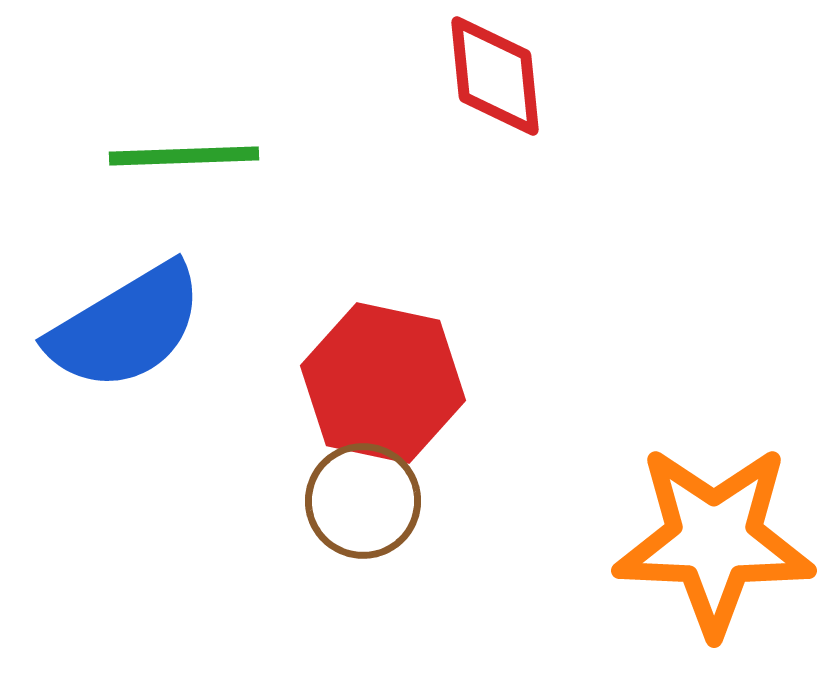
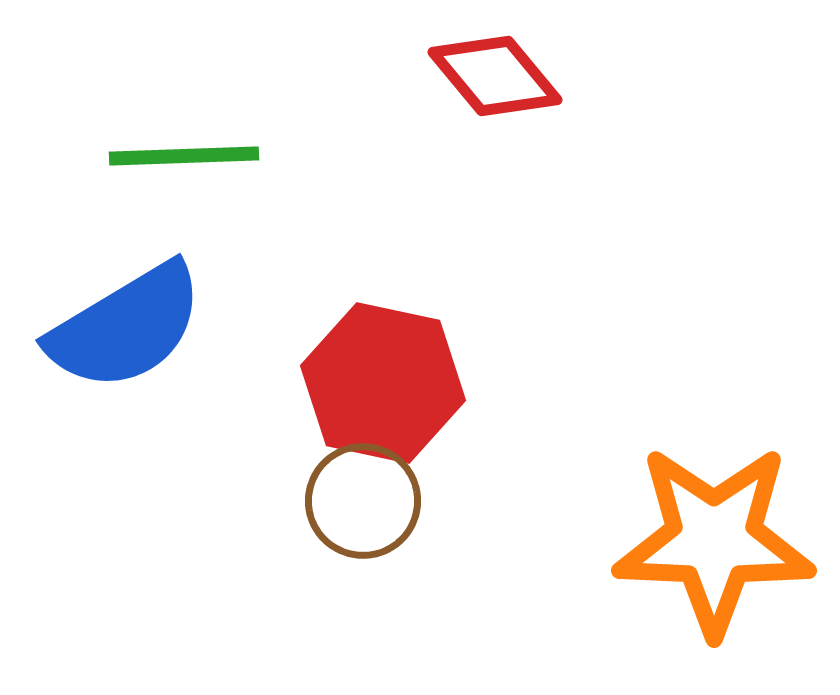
red diamond: rotated 34 degrees counterclockwise
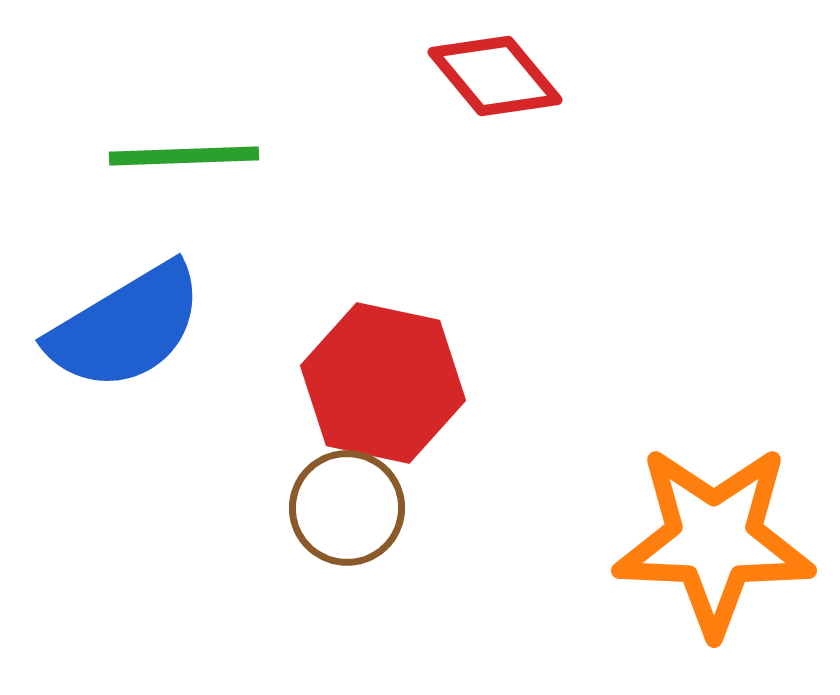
brown circle: moved 16 px left, 7 px down
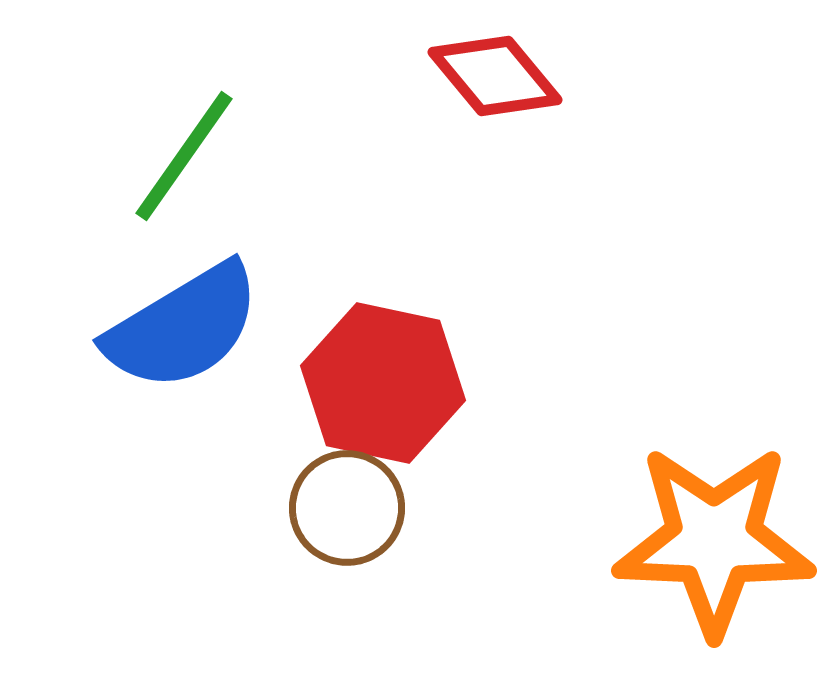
green line: rotated 53 degrees counterclockwise
blue semicircle: moved 57 px right
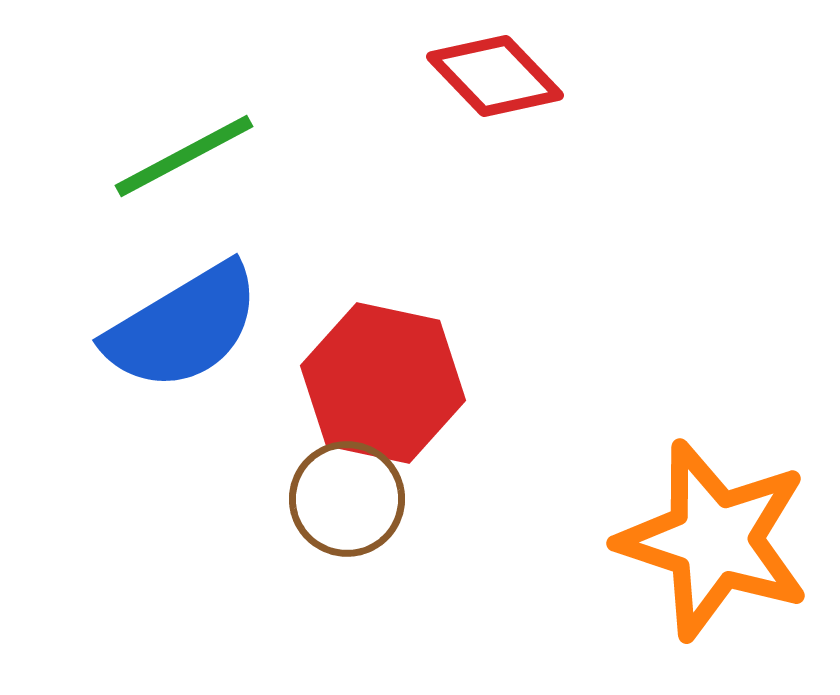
red diamond: rotated 4 degrees counterclockwise
green line: rotated 27 degrees clockwise
brown circle: moved 9 px up
orange star: rotated 16 degrees clockwise
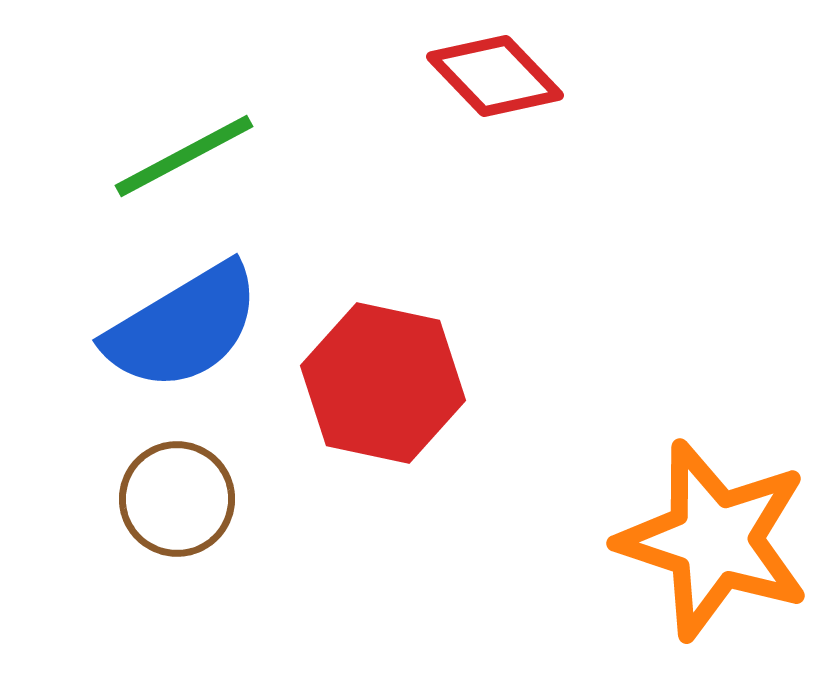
brown circle: moved 170 px left
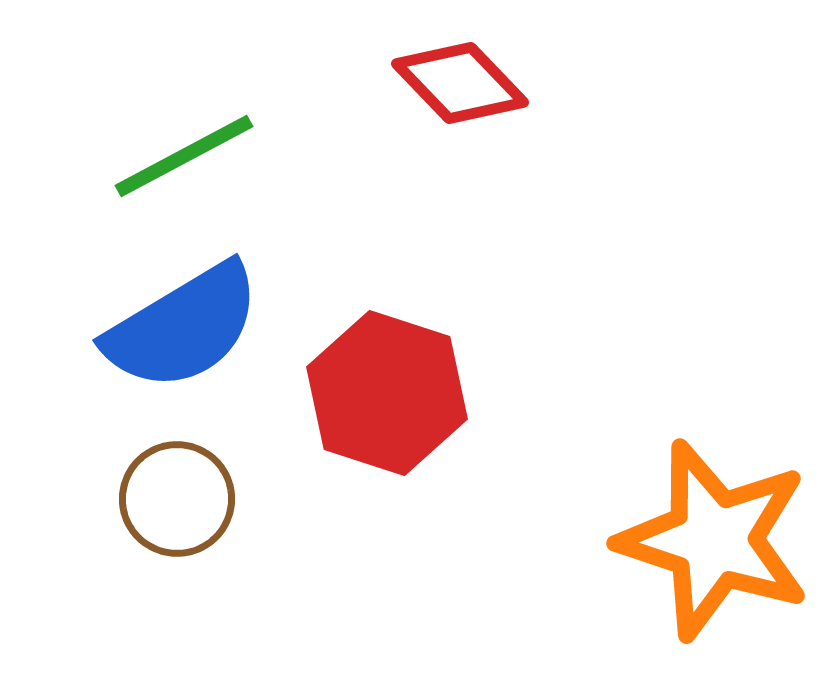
red diamond: moved 35 px left, 7 px down
red hexagon: moved 4 px right, 10 px down; rotated 6 degrees clockwise
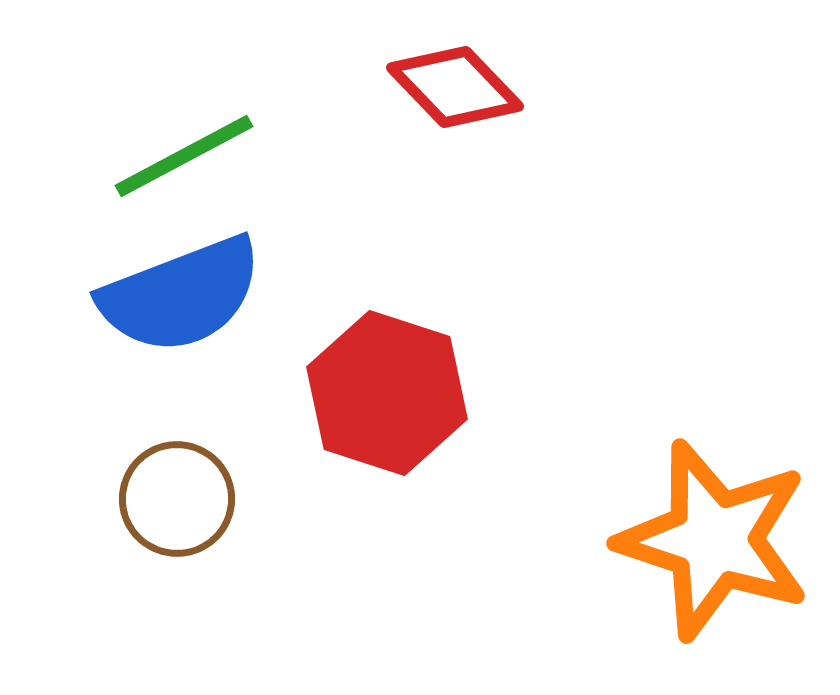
red diamond: moved 5 px left, 4 px down
blue semicircle: moved 2 px left, 32 px up; rotated 10 degrees clockwise
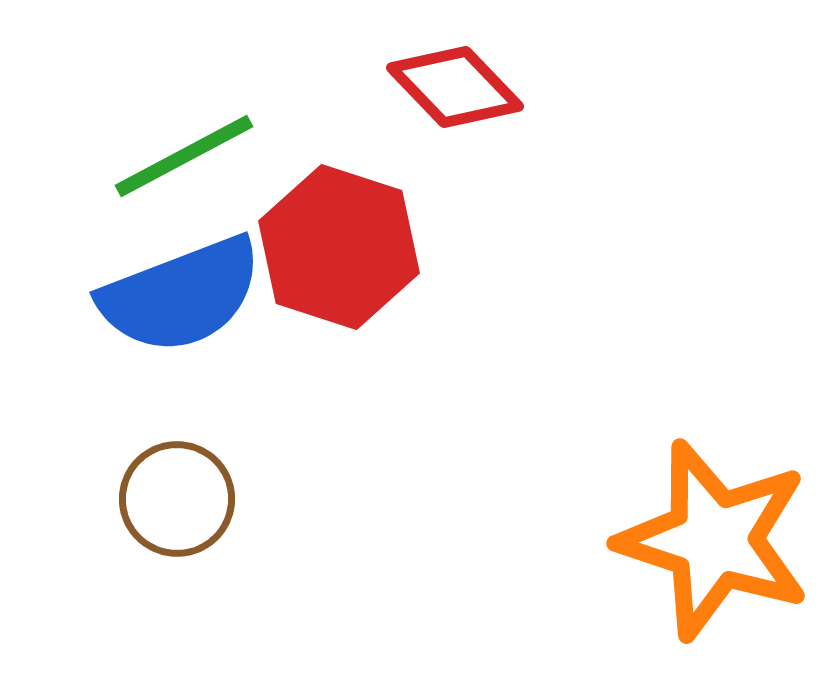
red hexagon: moved 48 px left, 146 px up
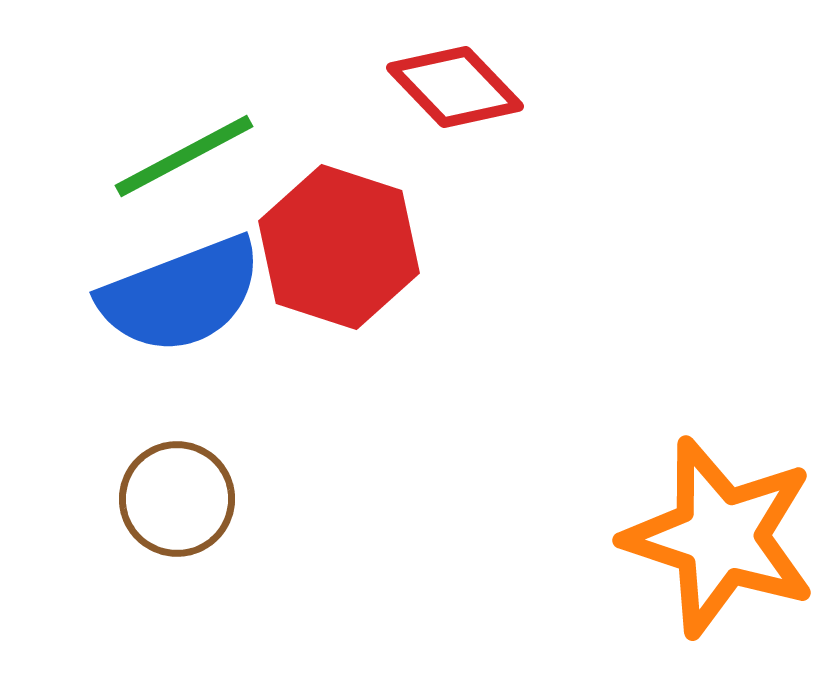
orange star: moved 6 px right, 3 px up
